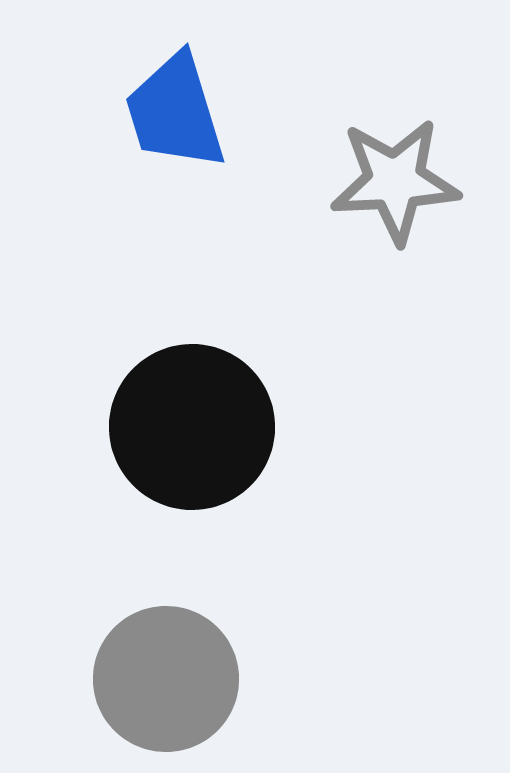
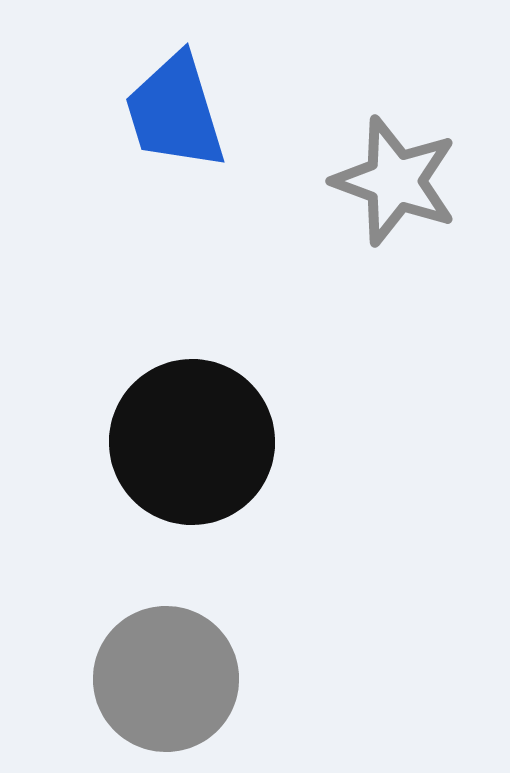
gray star: rotated 23 degrees clockwise
black circle: moved 15 px down
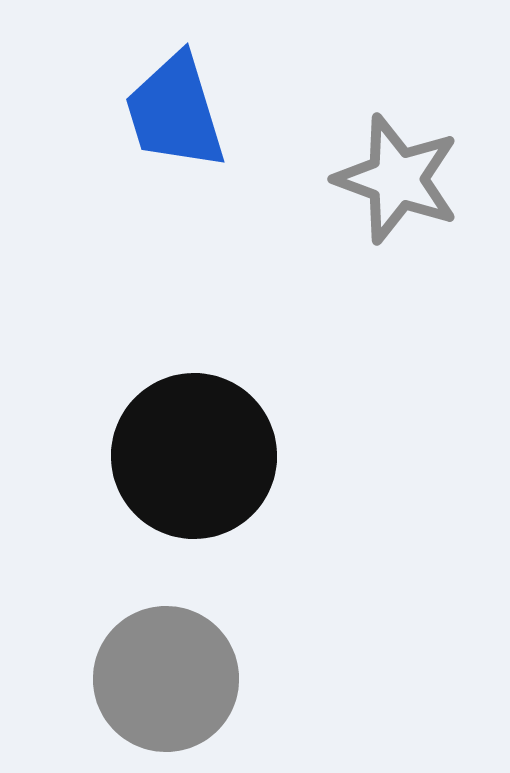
gray star: moved 2 px right, 2 px up
black circle: moved 2 px right, 14 px down
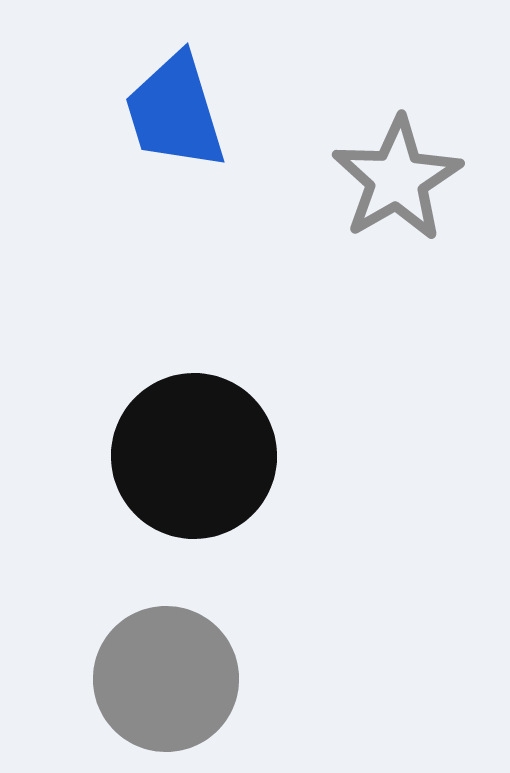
gray star: rotated 22 degrees clockwise
